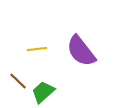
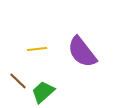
purple semicircle: moved 1 px right, 1 px down
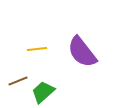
brown line: rotated 66 degrees counterclockwise
